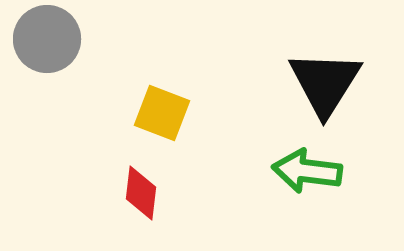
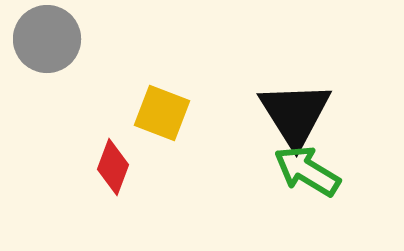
black triangle: moved 30 px left, 31 px down; rotated 4 degrees counterclockwise
green arrow: rotated 24 degrees clockwise
red diamond: moved 28 px left, 26 px up; rotated 14 degrees clockwise
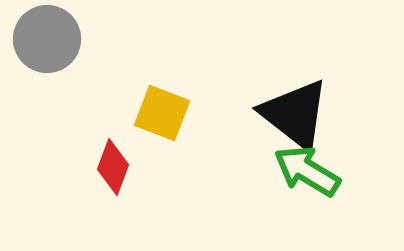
black triangle: rotated 20 degrees counterclockwise
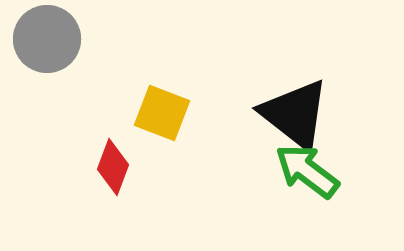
green arrow: rotated 6 degrees clockwise
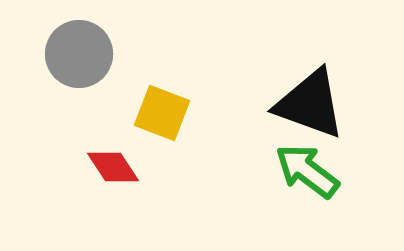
gray circle: moved 32 px right, 15 px down
black triangle: moved 15 px right, 10 px up; rotated 18 degrees counterclockwise
red diamond: rotated 54 degrees counterclockwise
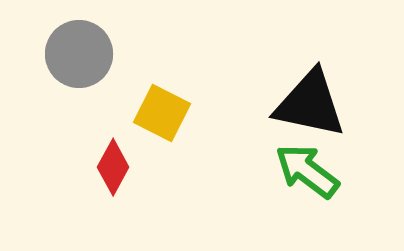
black triangle: rotated 8 degrees counterclockwise
yellow square: rotated 6 degrees clockwise
red diamond: rotated 62 degrees clockwise
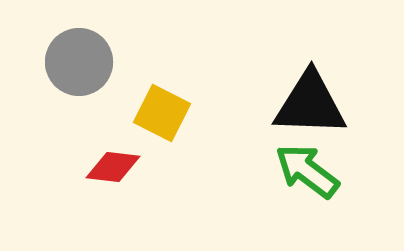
gray circle: moved 8 px down
black triangle: rotated 10 degrees counterclockwise
red diamond: rotated 68 degrees clockwise
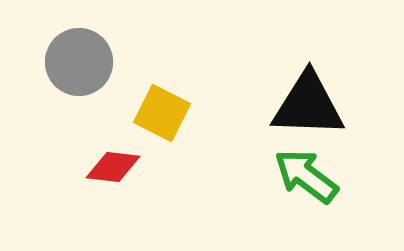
black triangle: moved 2 px left, 1 px down
green arrow: moved 1 px left, 5 px down
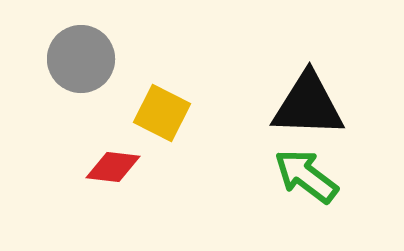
gray circle: moved 2 px right, 3 px up
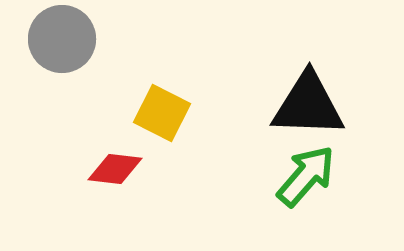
gray circle: moved 19 px left, 20 px up
red diamond: moved 2 px right, 2 px down
green arrow: rotated 94 degrees clockwise
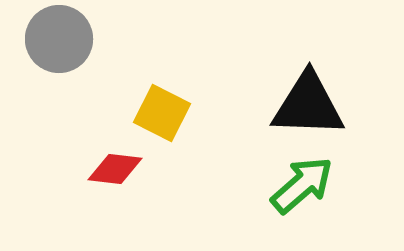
gray circle: moved 3 px left
green arrow: moved 4 px left, 9 px down; rotated 8 degrees clockwise
